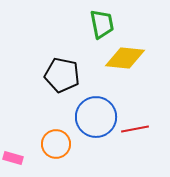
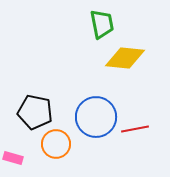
black pentagon: moved 27 px left, 37 px down
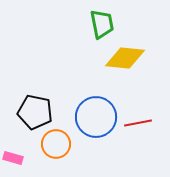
red line: moved 3 px right, 6 px up
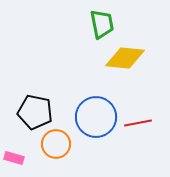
pink rectangle: moved 1 px right
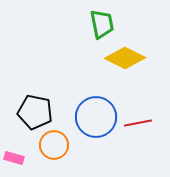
yellow diamond: rotated 21 degrees clockwise
orange circle: moved 2 px left, 1 px down
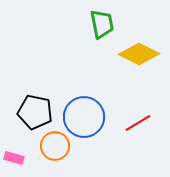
yellow diamond: moved 14 px right, 4 px up
blue circle: moved 12 px left
red line: rotated 20 degrees counterclockwise
orange circle: moved 1 px right, 1 px down
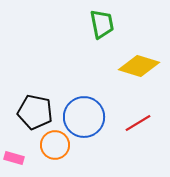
yellow diamond: moved 12 px down; rotated 9 degrees counterclockwise
orange circle: moved 1 px up
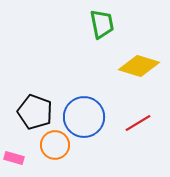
black pentagon: rotated 8 degrees clockwise
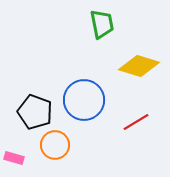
blue circle: moved 17 px up
red line: moved 2 px left, 1 px up
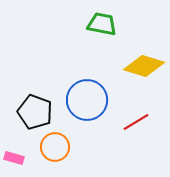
green trapezoid: rotated 68 degrees counterclockwise
yellow diamond: moved 5 px right
blue circle: moved 3 px right
orange circle: moved 2 px down
